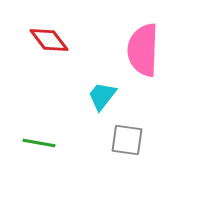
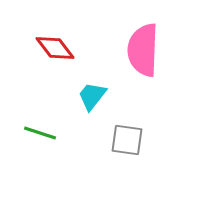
red diamond: moved 6 px right, 8 px down
cyan trapezoid: moved 10 px left
green line: moved 1 px right, 10 px up; rotated 8 degrees clockwise
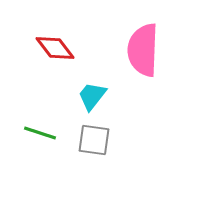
gray square: moved 33 px left
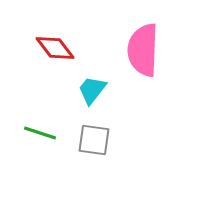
cyan trapezoid: moved 6 px up
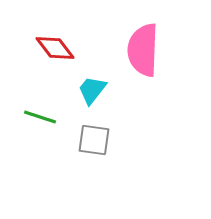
green line: moved 16 px up
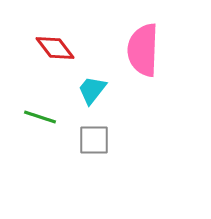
gray square: rotated 8 degrees counterclockwise
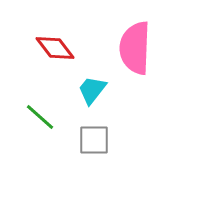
pink semicircle: moved 8 px left, 2 px up
green line: rotated 24 degrees clockwise
